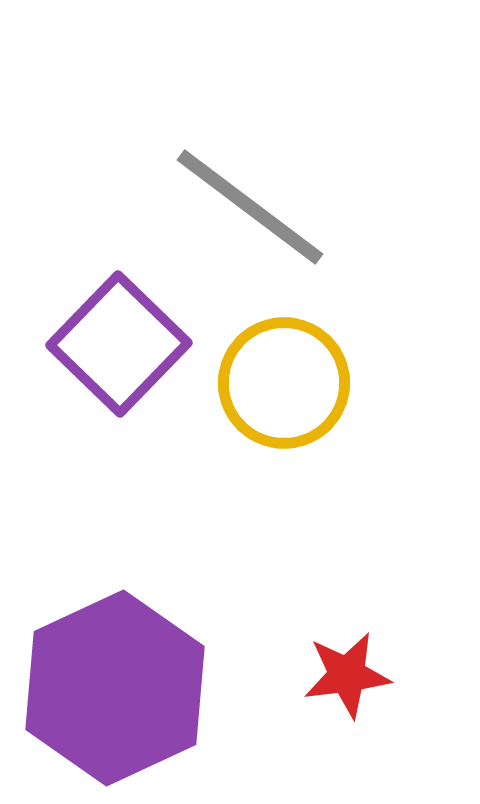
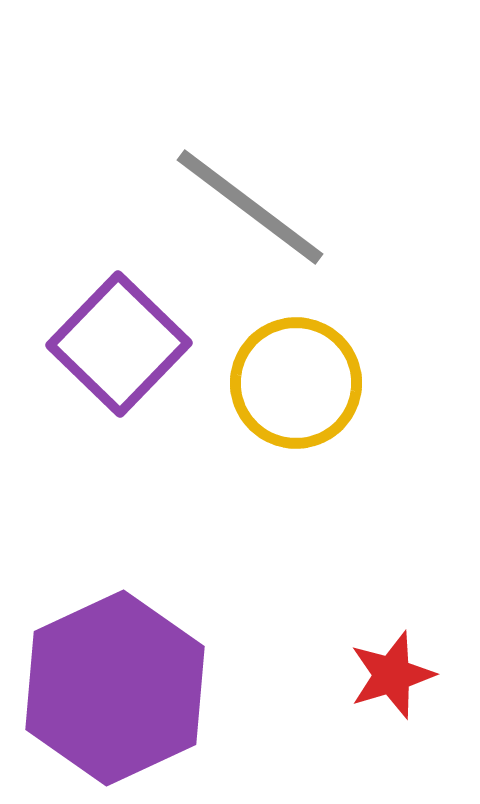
yellow circle: moved 12 px right
red star: moved 45 px right; rotated 10 degrees counterclockwise
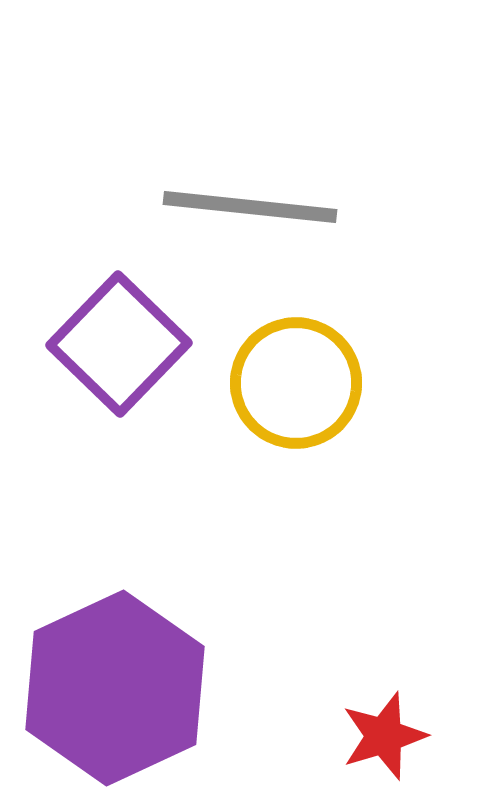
gray line: rotated 31 degrees counterclockwise
red star: moved 8 px left, 61 px down
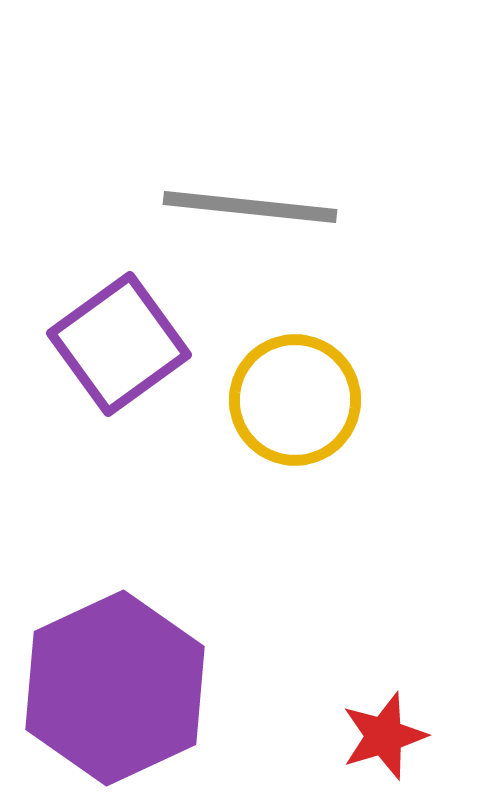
purple square: rotated 10 degrees clockwise
yellow circle: moved 1 px left, 17 px down
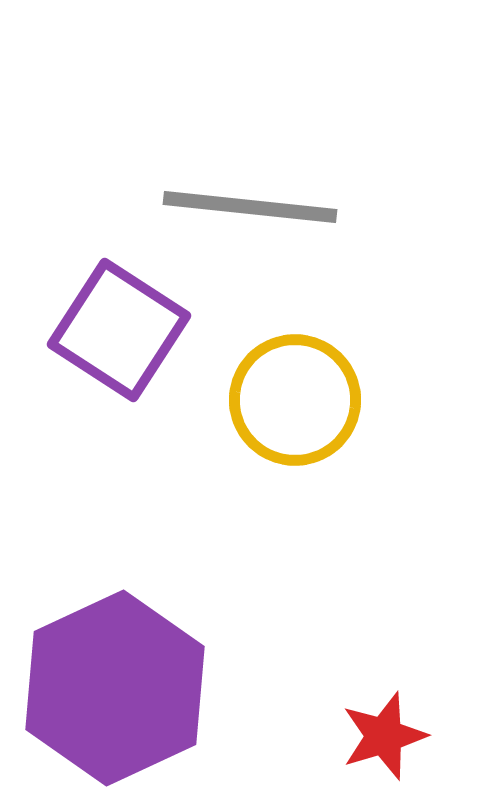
purple square: moved 14 px up; rotated 21 degrees counterclockwise
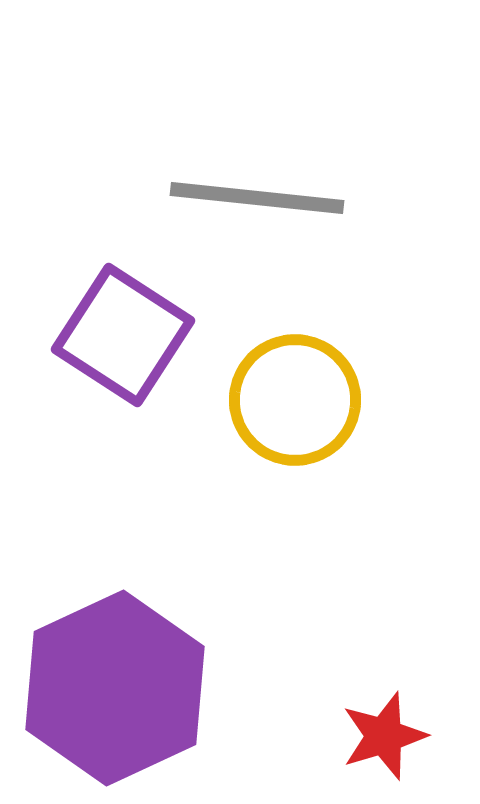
gray line: moved 7 px right, 9 px up
purple square: moved 4 px right, 5 px down
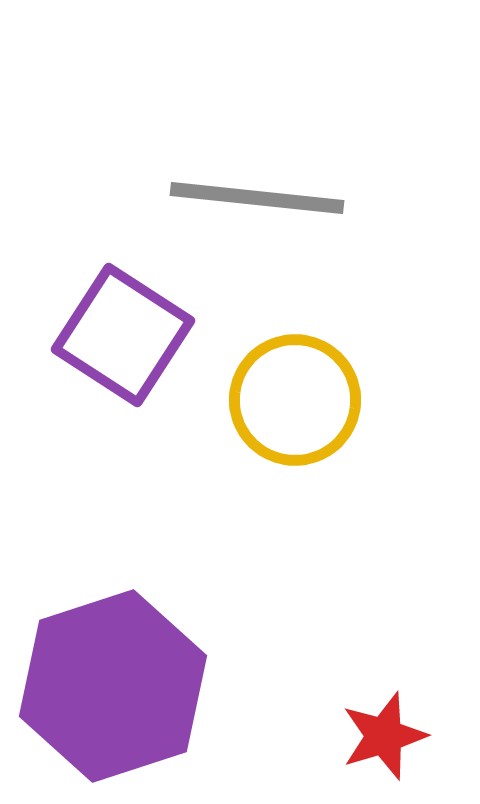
purple hexagon: moved 2 px left, 2 px up; rotated 7 degrees clockwise
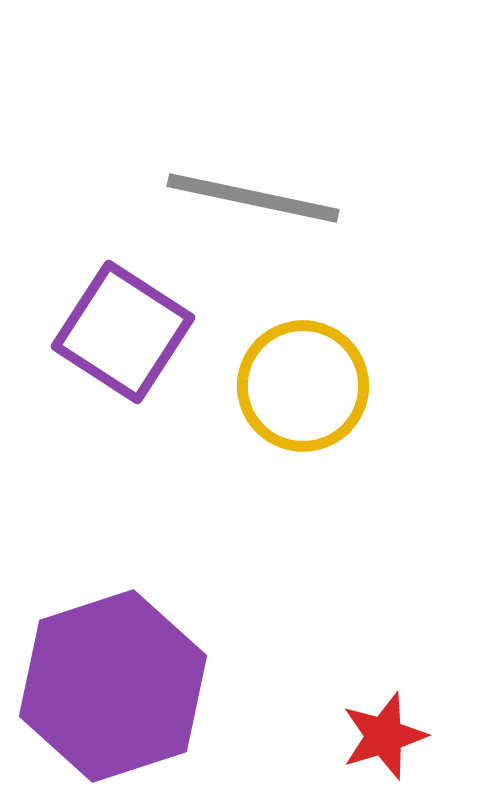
gray line: moved 4 px left; rotated 6 degrees clockwise
purple square: moved 3 px up
yellow circle: moved 8 px right, 14 px up
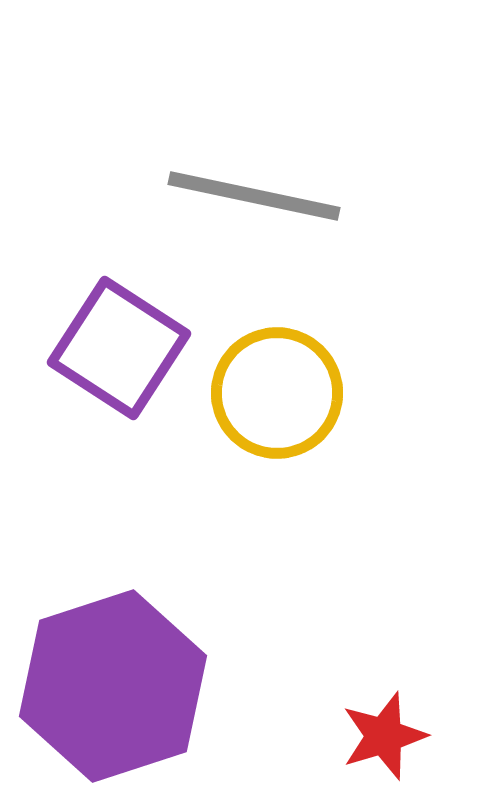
gray line: moved 1 px right, 2 px up
purple square: moved 4 px left, 16 px down
yellow circle: moved 26 px left, 7 px down
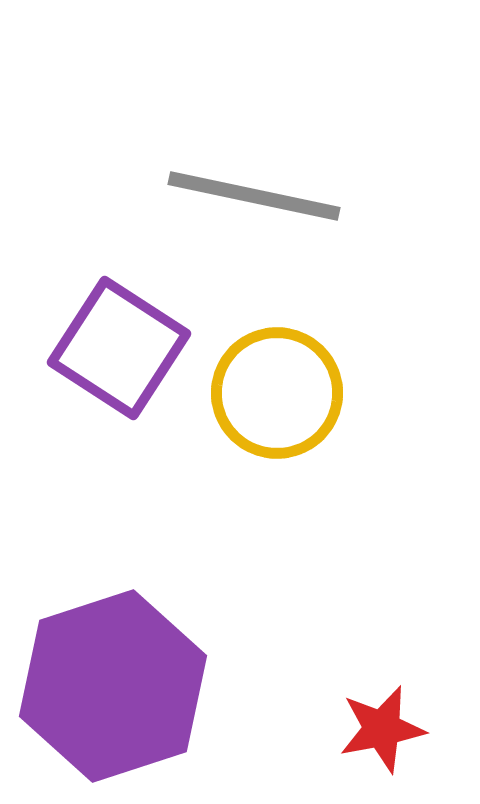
red star: moved 2 px left, 7 px up; rotated 6 degrees clockwise
